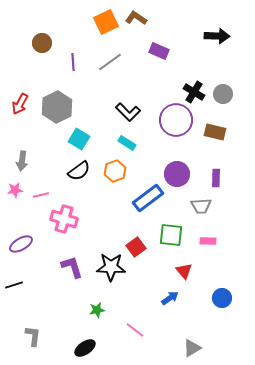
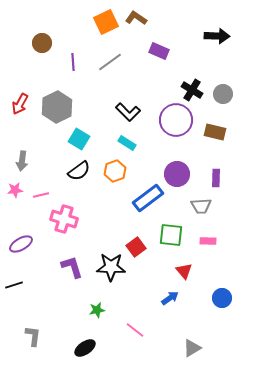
black cross at (194, 92): moved 2 px left, 2 px up
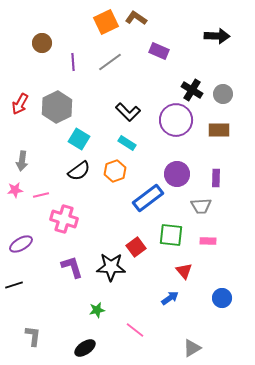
brown rectangle at (215, 132): moved 4 px right, 2 px up; rotated 15 degrees counterclockwise
